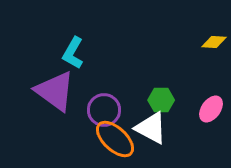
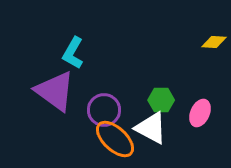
pink ellipse: moved 11 px left, 4 px down; rotated 12 degrees counterclockwise
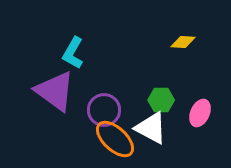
yellow diamond: moved 31 px left
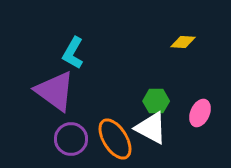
green hexagon: moved 5 px left, 1 px down
purple circle: moved 33 px left, 29 px down
orange ellipse: rotated 15 degrees clockwise
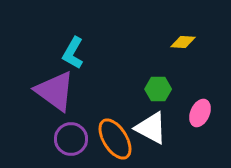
green hexagon: moved 2 px right, 12 px up
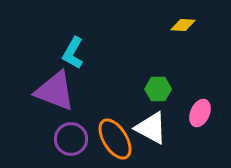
yellow diamond: moved 17 px up
purple triangle: rotated 15 degrees counterclockwise
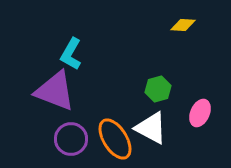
cyan L-shape: moved 2 px left, 1 px down
green hexagon: rotated 15 degrees counterclockwise
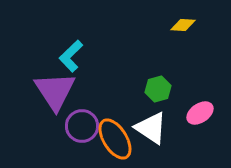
cyan L-shape: moved 2 px down; rotated 16 degrees clockwise
purple triangle: rotated 36 degrees clockwise
pink ellipse: rotated 32 degrees clockwise
white triangle: rotated 6 degrees clockwise
purple circle: moved 11 px right, 13 px up
